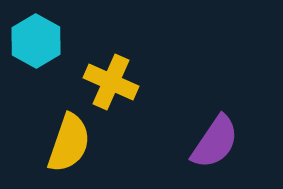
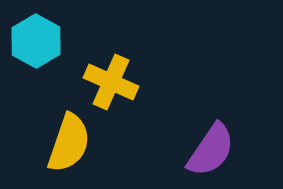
purple semicircle: moved 4 px left, 8 px down
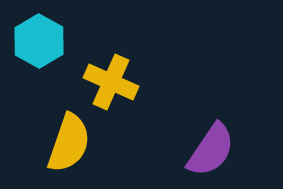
cyan hexagon: moved 3 px right
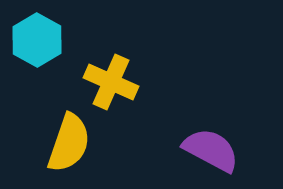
cyan hexagon: moved 2 px left, 1 px up
purple semicircle: rotated 96 degrees counterclockwise
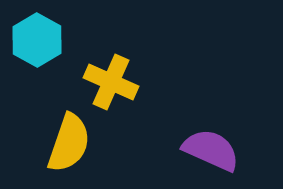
purple semicircle: rotated 4 degrees counterclockwise
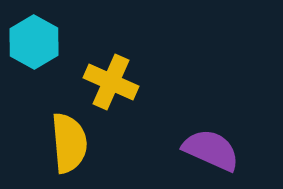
cyan hexagon: moved 3 px left, 2 px down
yellow semicircle: rotated 24 degrees counterclockwise
